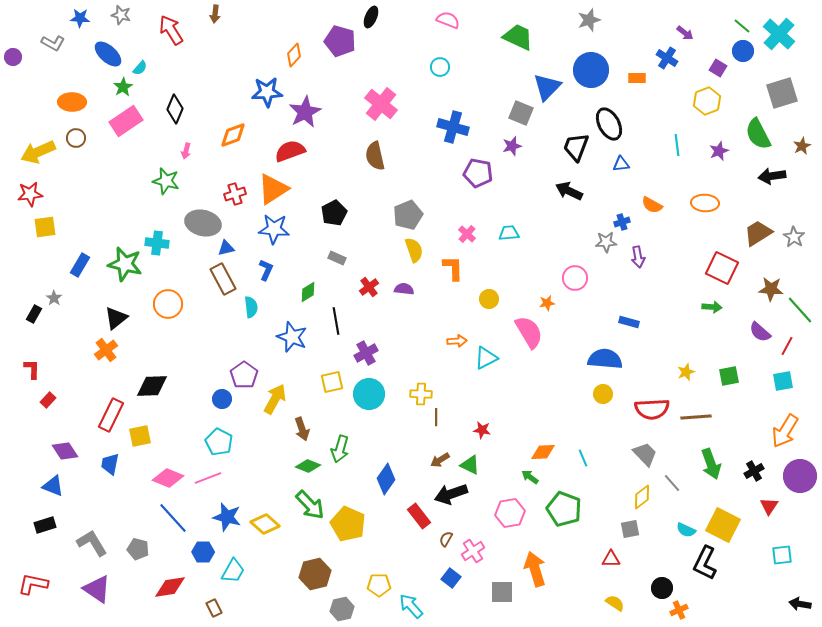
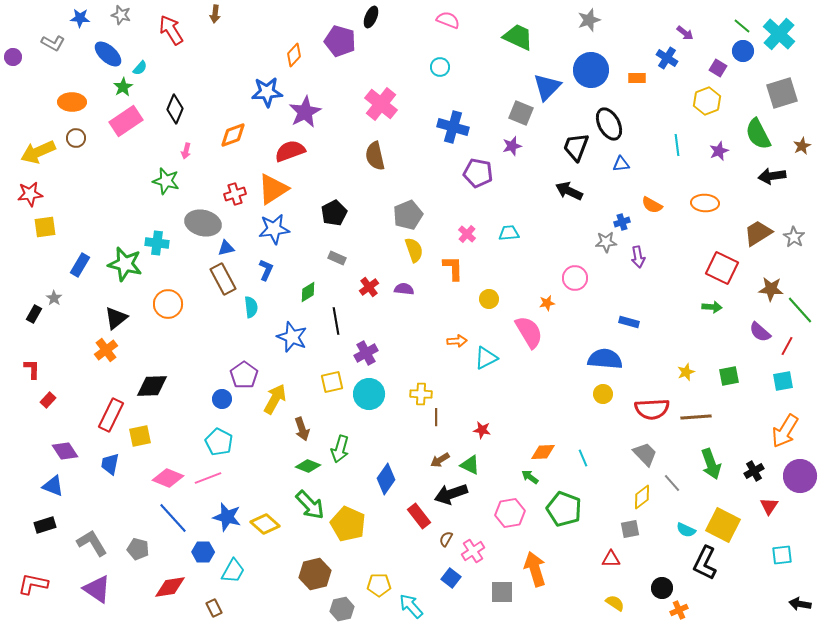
blue star at (274, 229): rotated 12 degrees counterclockwise
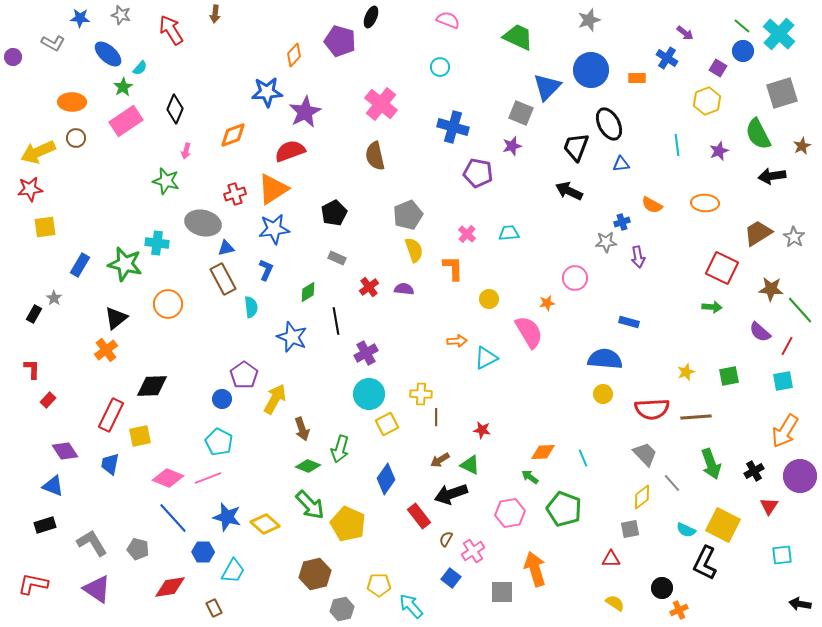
red star at (30, 194): moved 5 px up
yellow square at (332, 382): moved 55 px right, 42 px down; rotated 15 degrees counterclockwise
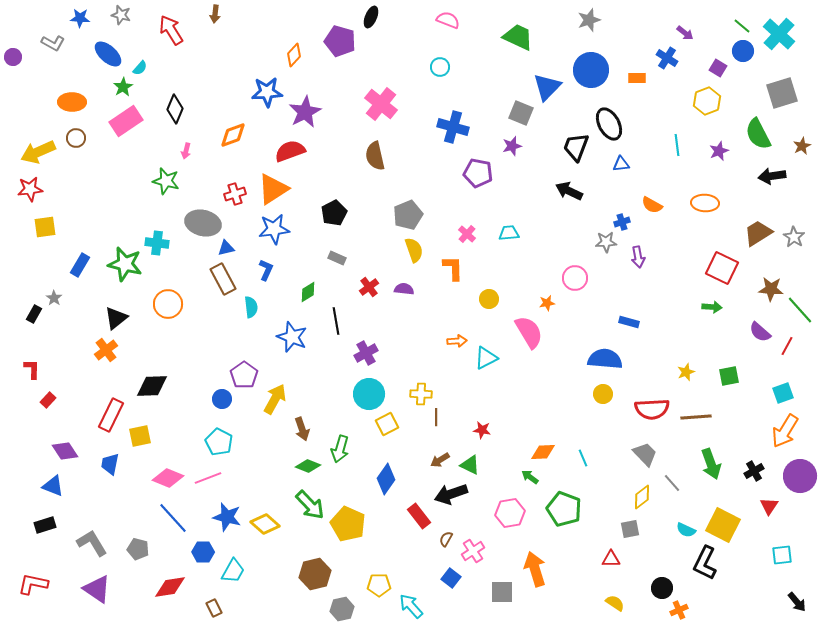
cyan square at (783, 381): moved 12 px down; rotated 10 degrees counterclockwise
black arrow at (800, 604): moved 3 px left, 2 px up; rotated 140 degrees counterclockwise
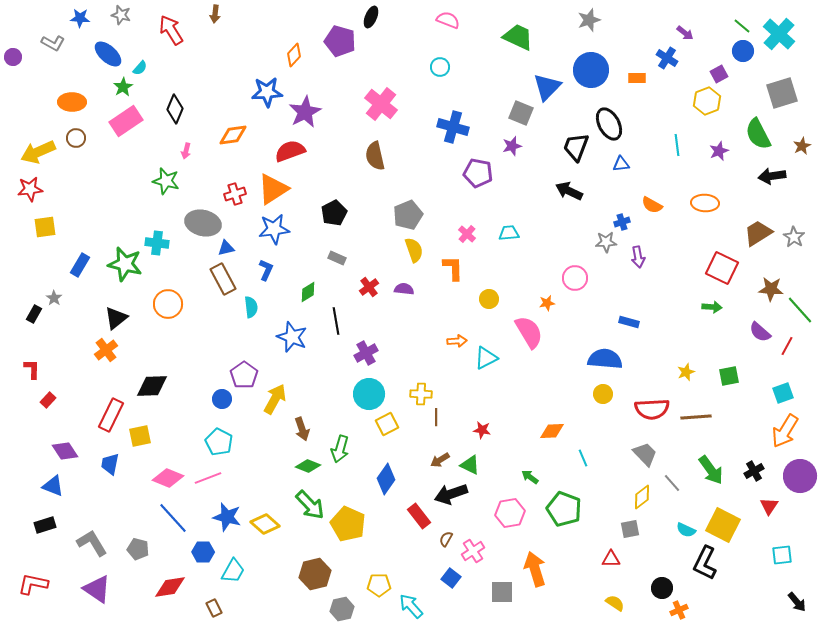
purple square at (718, 68): moved 1 px right, 6 px down; rotated 30 degrees clockwise
orange diamond at (233, 135): rotated 12 degrees clockwise
orange diamond at (543, 452): moved 9 px right, 21 px up
green arrow at (711, 464): moved 6 px down; rotated 16 degrees counterclockwise
